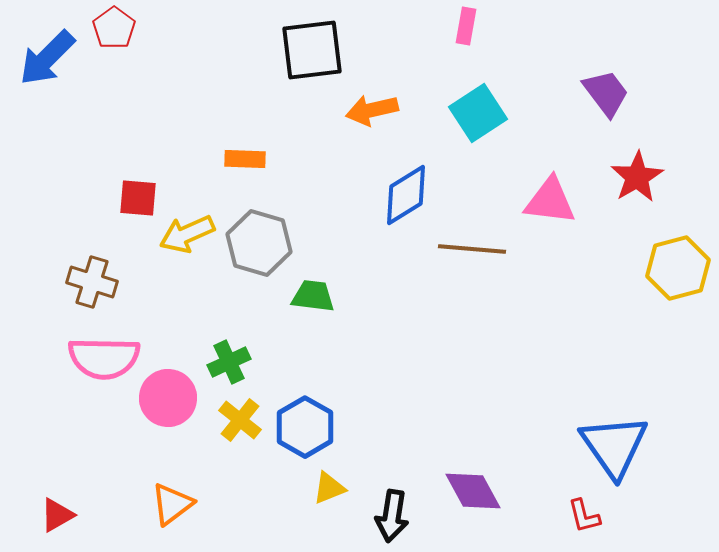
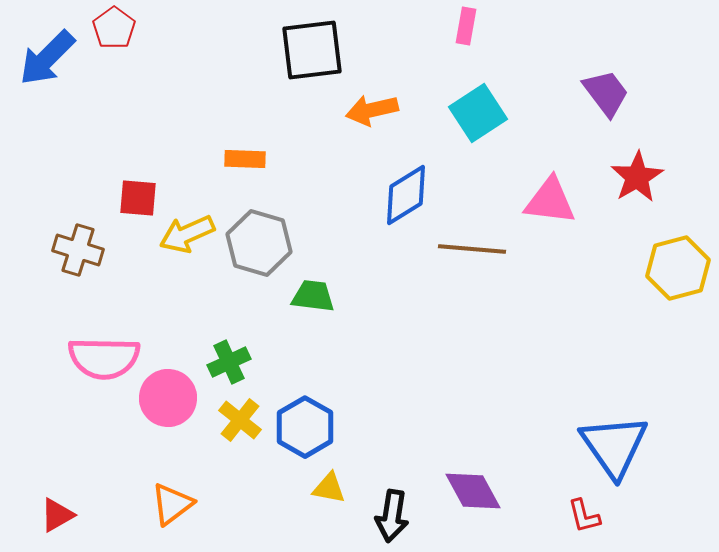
brown cross: moved 14 px left, 32 px up
yellow triangle: rotated 33 degrees clockwise
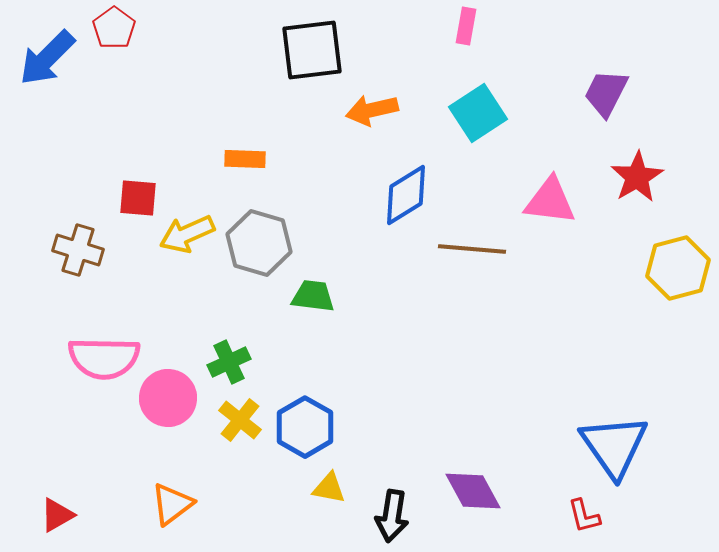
purple trapezoid: rotated 116 degrees counterclockwise
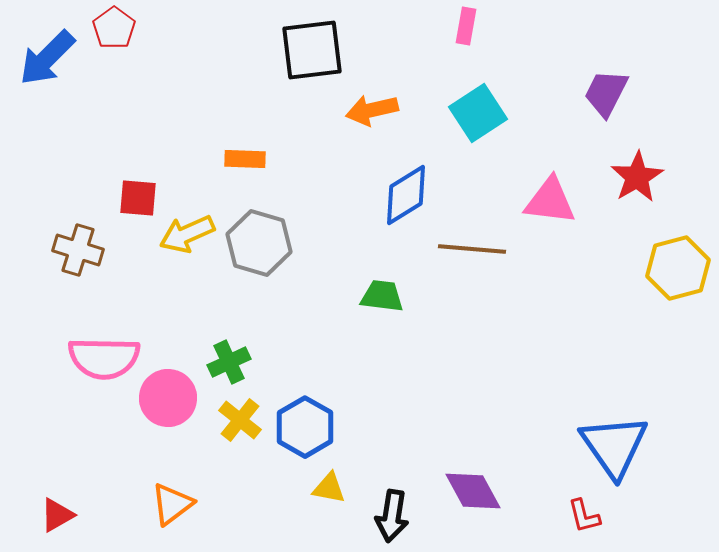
green trapezoid: moved 69 px right
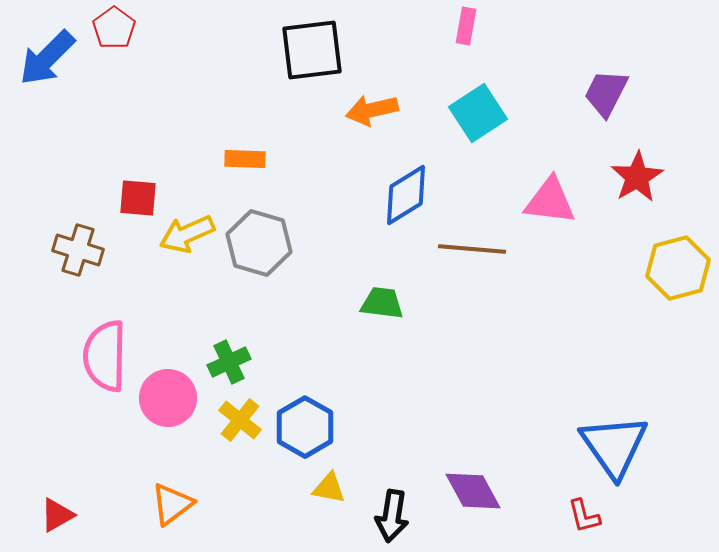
green trapezoid: moved 7 px down
pink semicircle: moved 1 px right, 2 px up; rotated 90 degrees clockwise
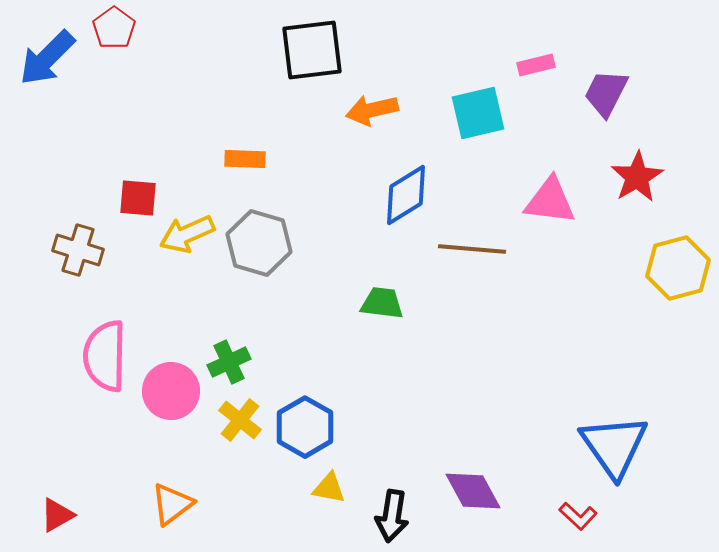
pink rectangle: moved 70 px right, 39 px down; rotated 66 degrees clockwise
cyan square: rotated 20 degrees clockwise
pink circle: moved 3 px right, 7 px up
red L-shape: moved 6 px left; rotated 33 degrees counterclockwise
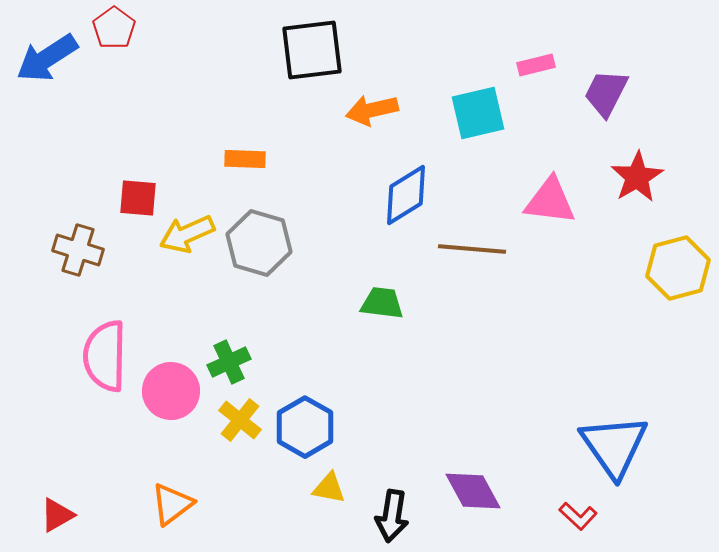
blue arrow: rotated 12 degrees clockwise
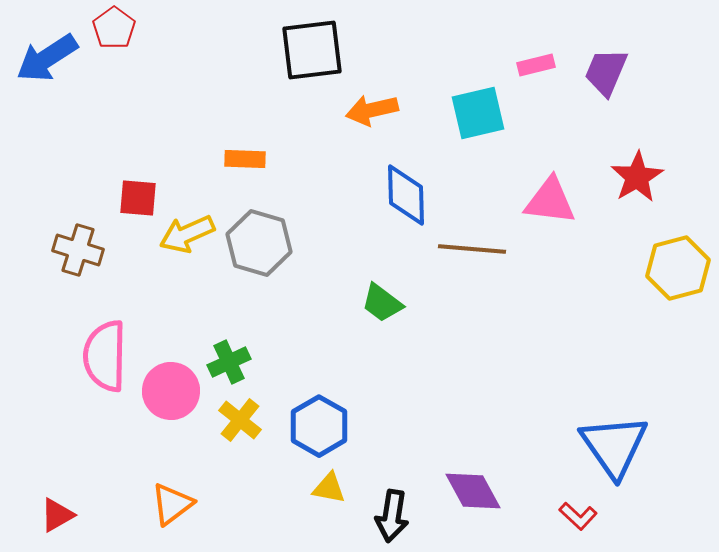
purple trapezoid: moved 21 px up; rotated 4 degrees counterclockwise
blue diamond: rotated 60 degrees counterclockwise
green trapezoid: rotated 150 degrees counterclockwise
blue hexagon: moved 14 px right, 1 px up
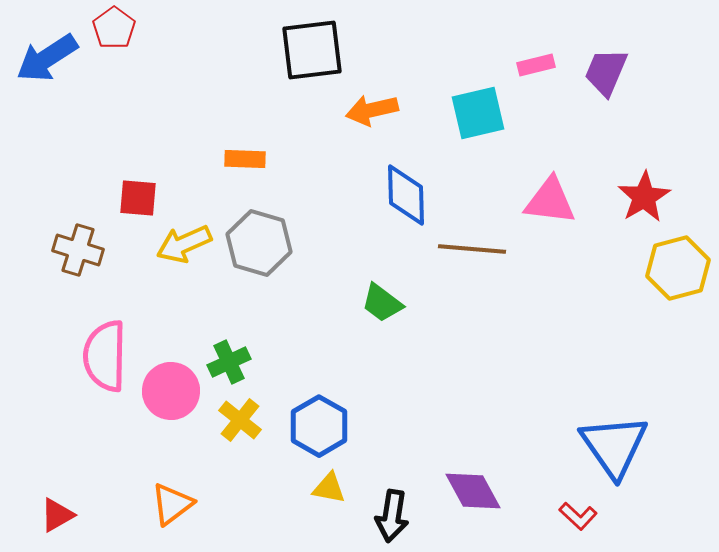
red star: moved 7 px right, 20 px down
yellow arrow: moved 3 px left, 10 px down
